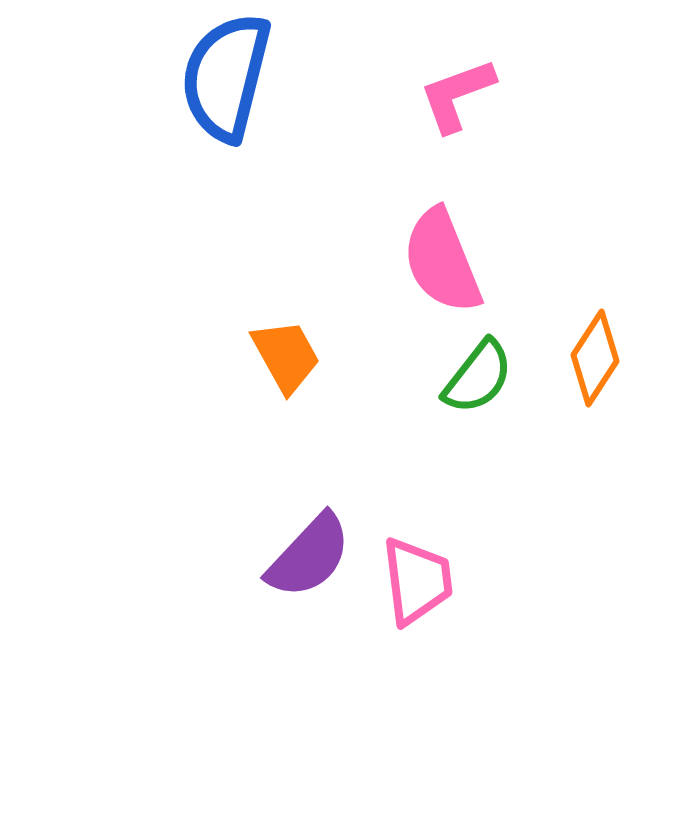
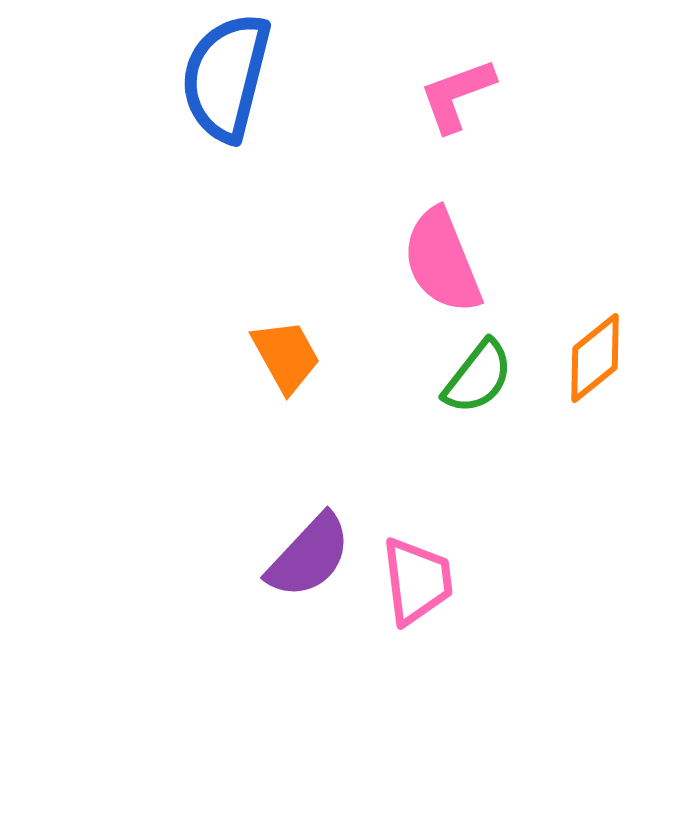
orange diamond: rotated 18 degrees clockwise
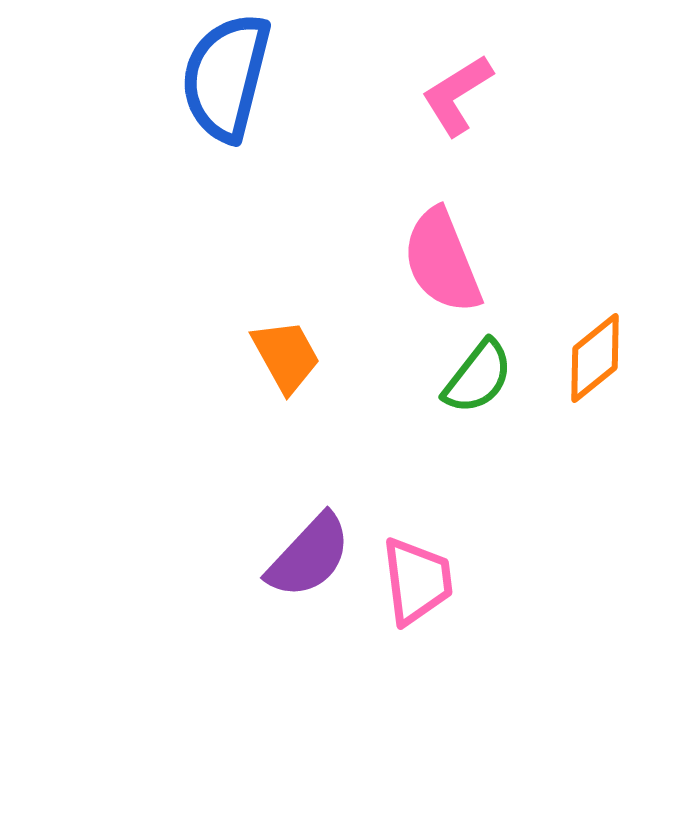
pink L-shape: rotated 12 degrees counterclockwise
